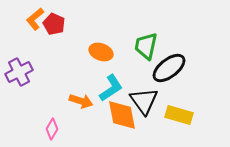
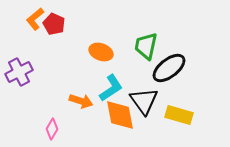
orange diamond: moved 2 px left
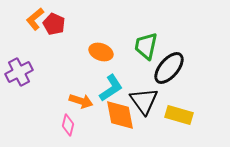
black ellipse: rotated 12 degrees counterclockwise
pink diamond: moved 16 px right, 4 px up; rotated 15 degrees counterclockwise
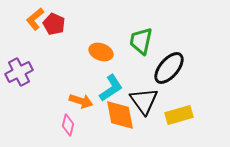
green trapezoid: moved 5 px left, 5 px up
yellow rectangle: rotated 32 degrees counterclockwise
